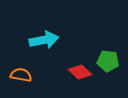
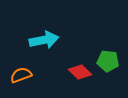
orange semicircle: rotated 30 degrees counterclockwise
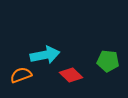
cyan arrow: moved 1 px right, 15 px down
red diamond: moved 9 px left, 3 px down
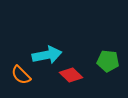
cyan arrow: moved 2 px right
orange semicircle: rotated 115 degrees counterclockwise
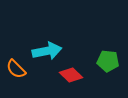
cyan arrow: moved 4 px up
orange semicircle: moved 5 px left, 6 px up
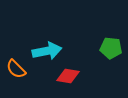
green pentagon: moved 3 px right, 13 px up
red diamond: moved 3 px left, 1 px down; rotated 35 degrees counterclockwise
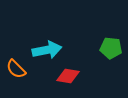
cyan arrow: moved 1 px up
